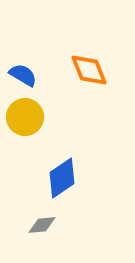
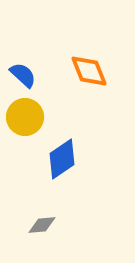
orange diamond: moved 1 px down
blue semicircle: rotated 12 degrees clockwise
blue diamond: moved 19 px up
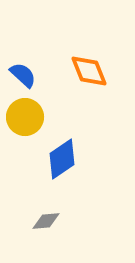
gray diamond: moved 4 px right, 4 px up
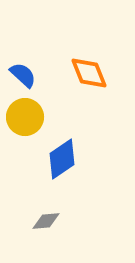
orange diamond: moved 2 px down
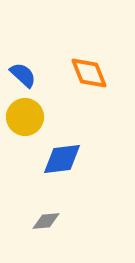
blue diamond: rotated 27 degrees clockwise
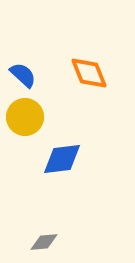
gray diamond: moved 2 px left, 21 px down
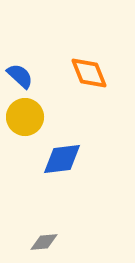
blue semicircle: moved 3 px left, 1 px down
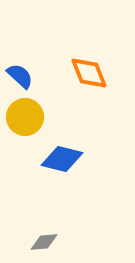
blue diamond: rotated 21 degrees clockwise
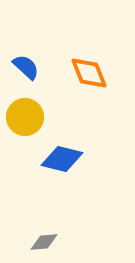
blue semicircle: moved 6 px right, 9 px up
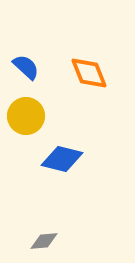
yellow circle: moved 1 px right, 1 px up
gray diamond: moved 1 px up
